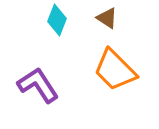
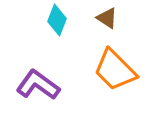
purple L-shape: rotated 21 degrees counterclockwise
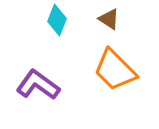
brown triangle: moved 2 px right, 1 px down
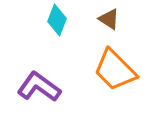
purple L-shape: moved 1 px right, 2 px down
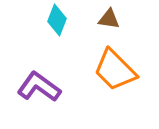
brown triangle: rotated 25 degrees counterclockwise
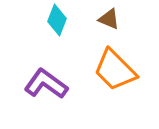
brown triangle: rotated 15 degrees clockwise
purple L-shape: moved 7 px right, 3 px up
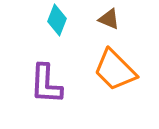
purple L-shape: rotated 123 degrees counterclockwise
